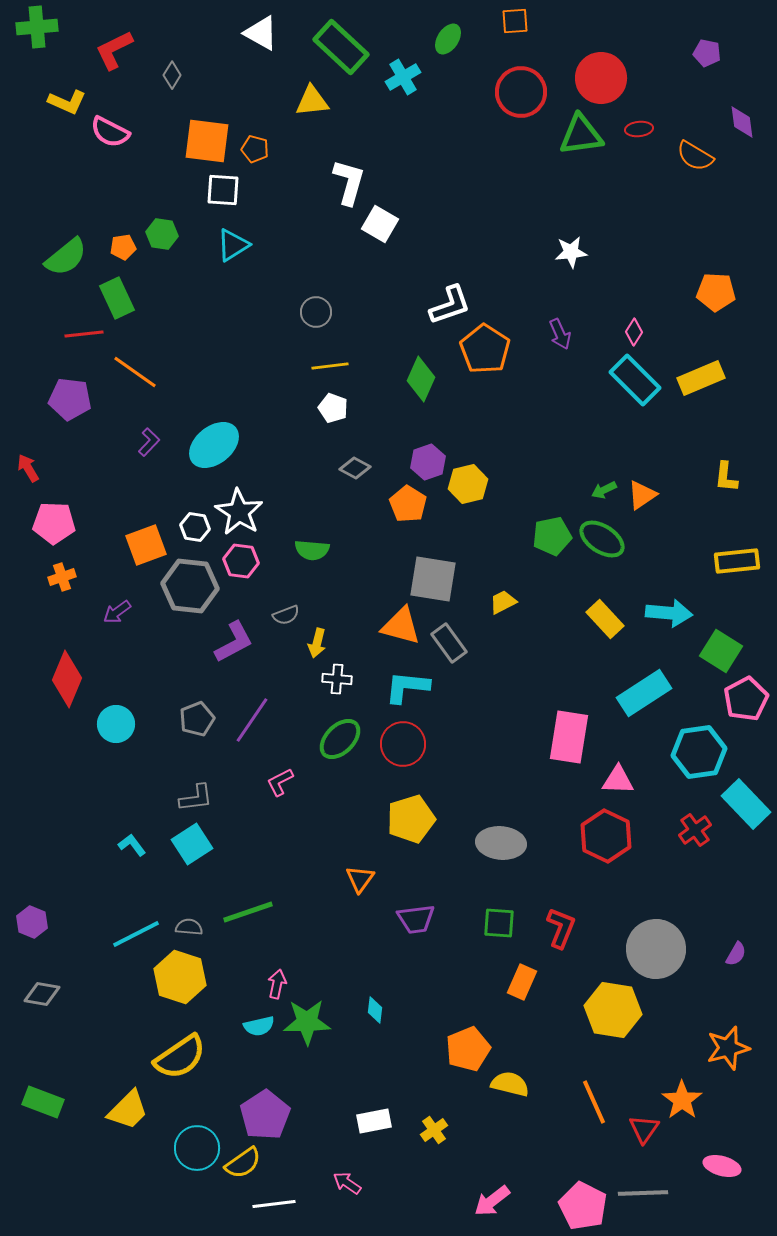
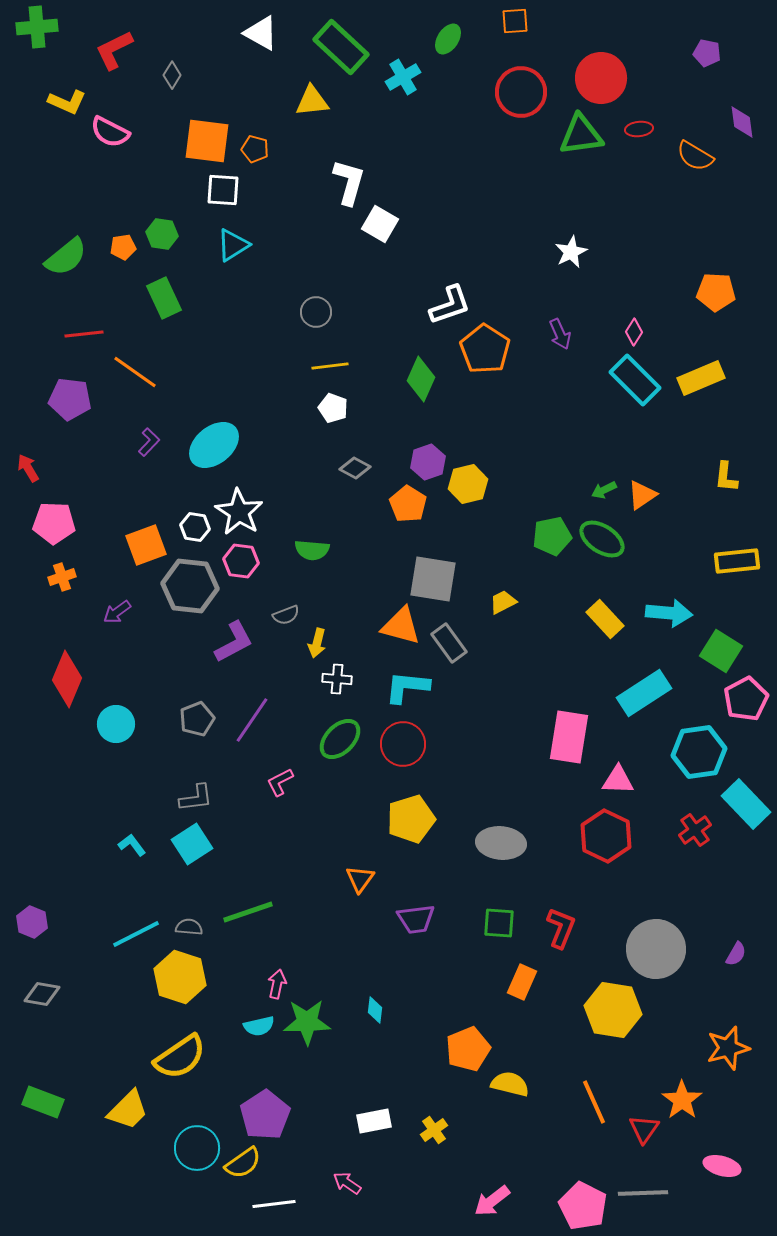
white star at (571, 252): rotated 20 degrees counterclockwise
green rectangle at (117, 298): moved 47 px right
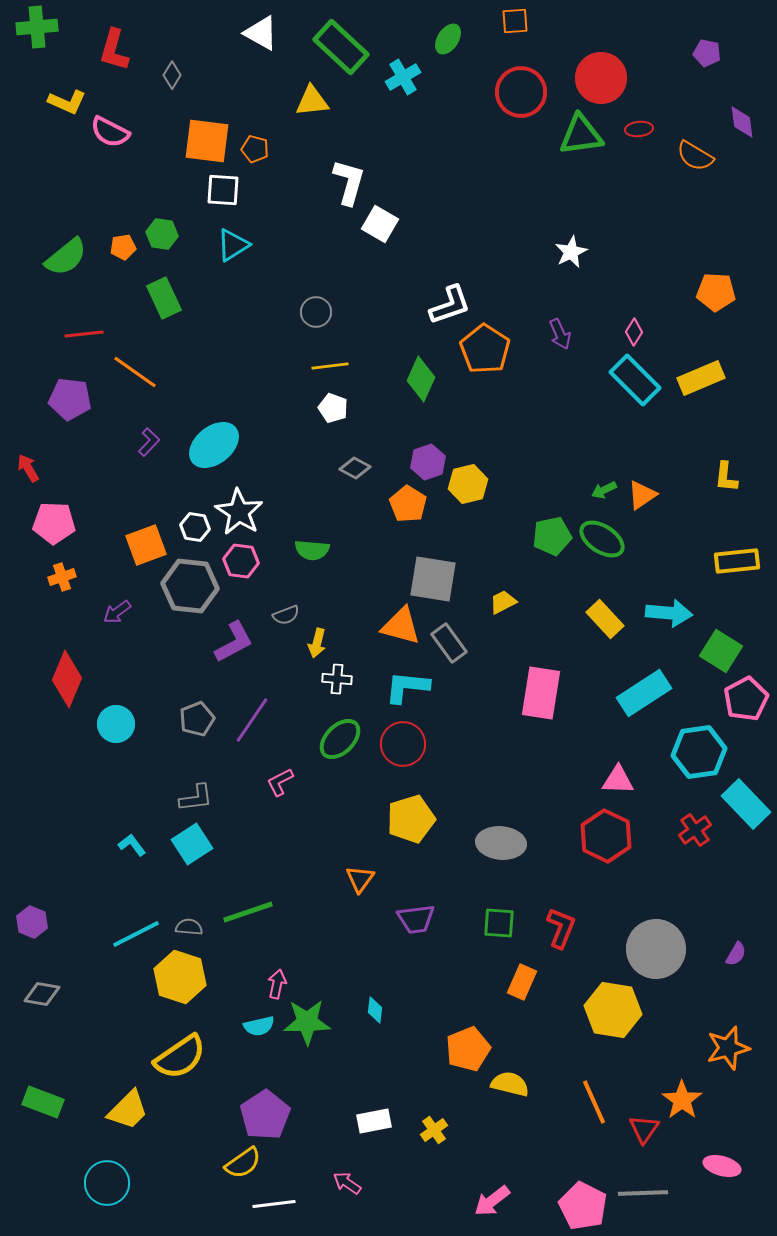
red L-shape at (114, 50): rotated 48 degrees counterclockwise
pink rectangle at (569, 737): moved 28 px left, 44 px up
cyan circle at (197, 1148): moved 90 px left, 35 px down
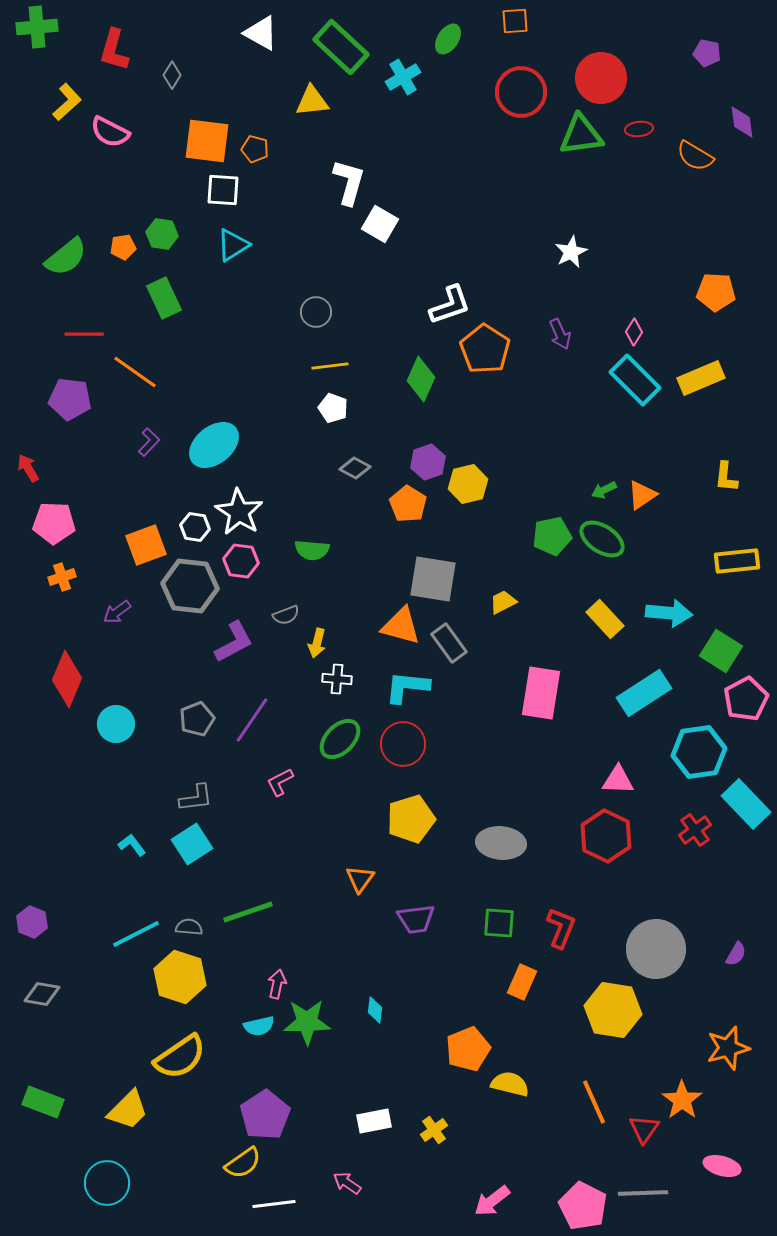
yellow L-shape at (67, 102): rotated 66 degrees counterclockwise
red line at (84, 334): rotated 6 degrees clockwise
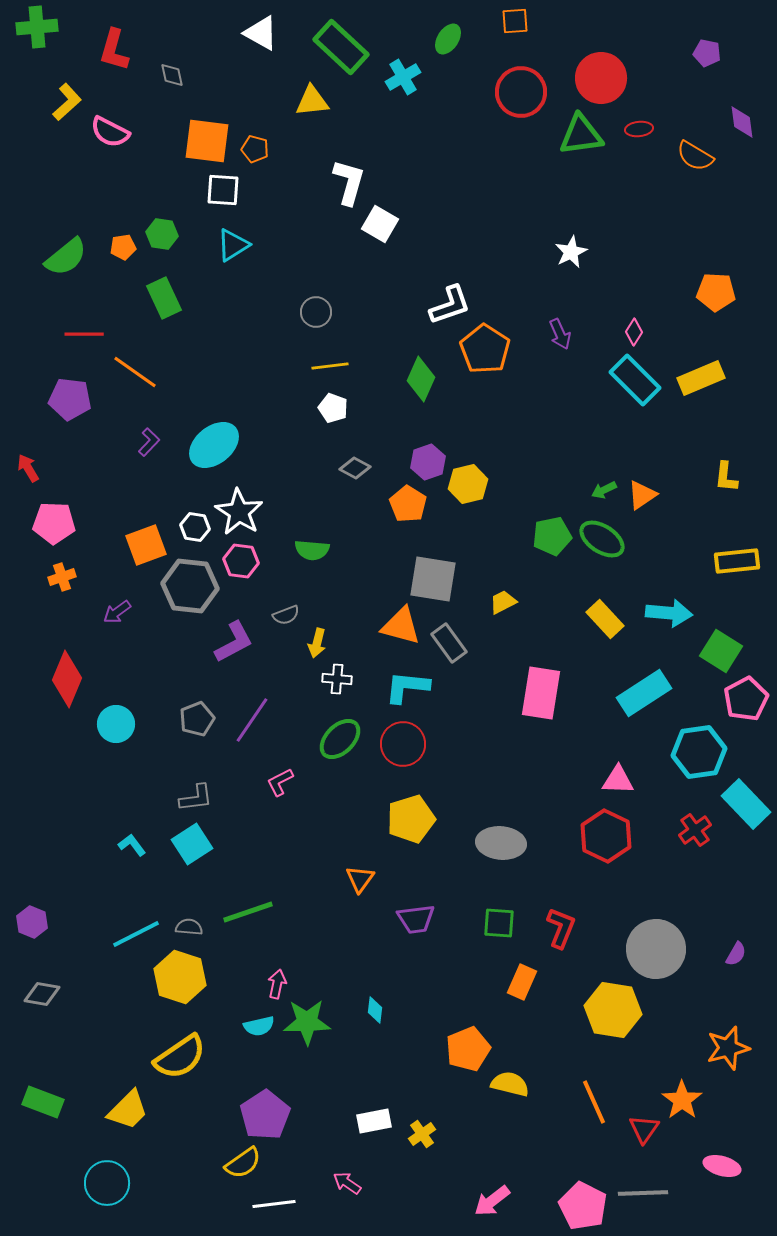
gray diamond at (172, 75): rotated 44 degrees counterclockwise
yellow cross at (434, 1130): moved 12 px left, 4 px down
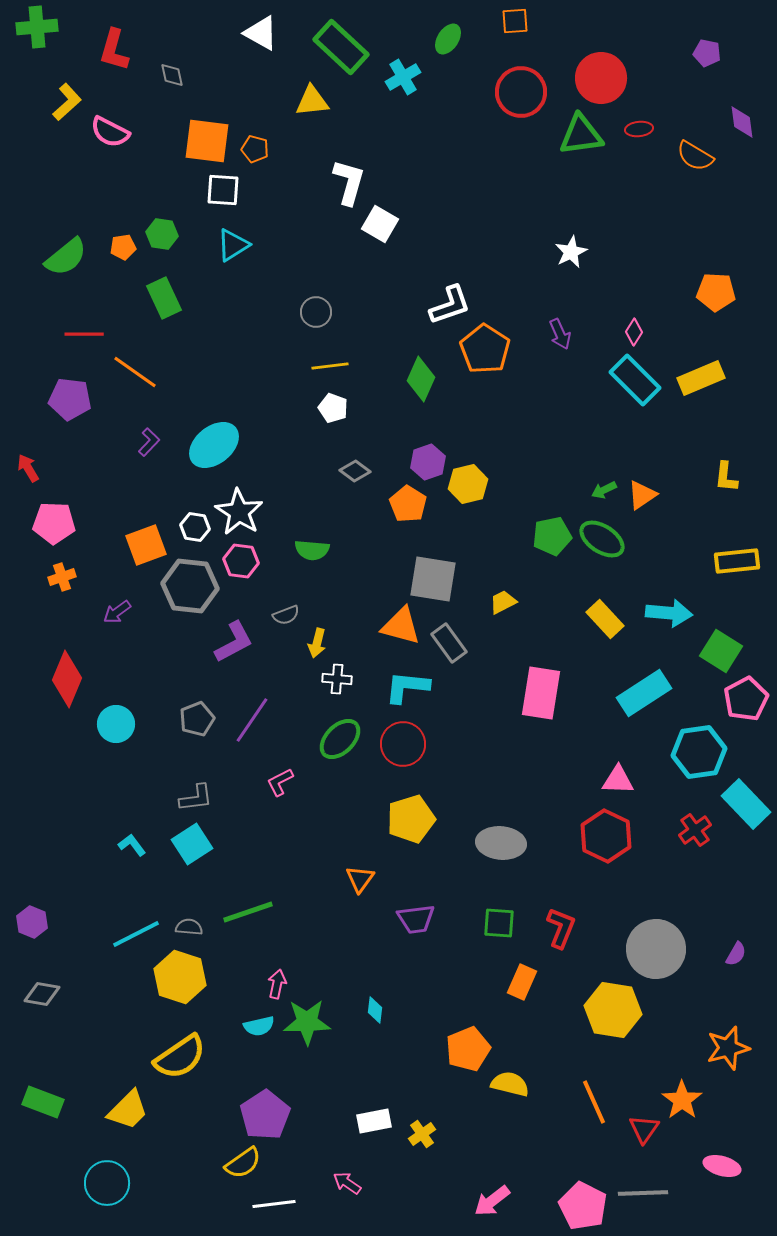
gray diamond at (355, 468): moved 3 px down; rotated 8 degrees clockwise
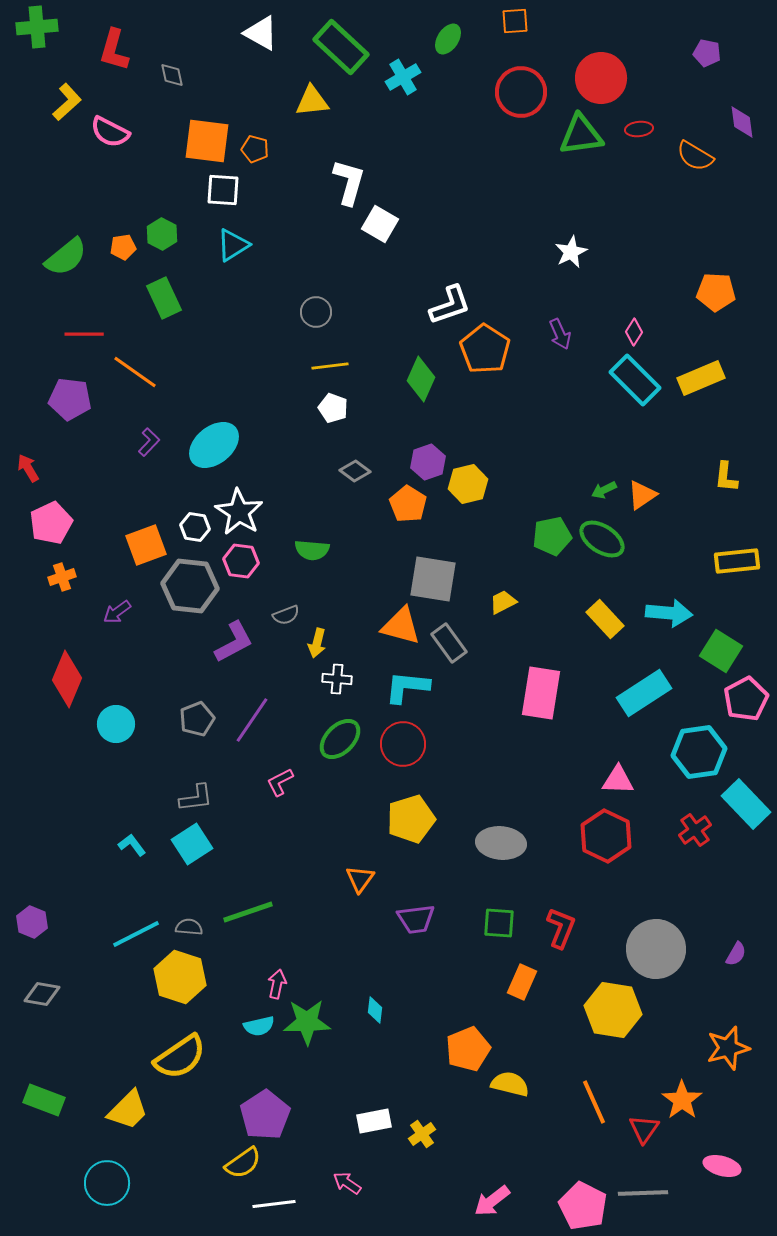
green hexagon at (162, 234): rotated 20 degrees clockwise
pink pentagon at (54, 523): moved 3 px left; rotated 27 degrees counterclockwise
green rectangle at (43, 1102): moved 1 px right, 2 px up
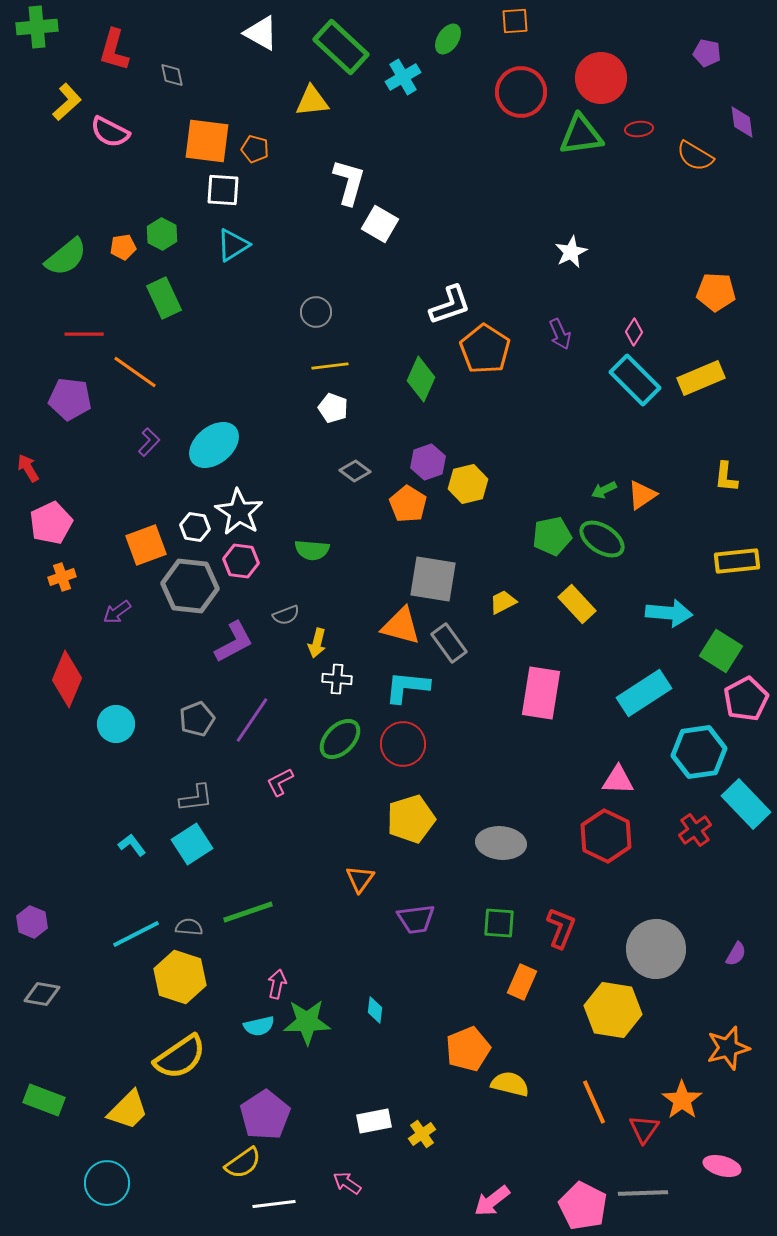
yellow rectangle at (605, 619): moved 28 px left, 15 px up
